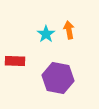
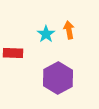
red rectangle: moved 2 px left, 8 px up
purple hexagon: rotated 20 degrees clockwise
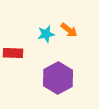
orange arrow: rotated 138 degrees clockwise
cyan star: rotated 24 degrees clockwise
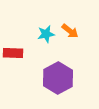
orange arrow: moved 1 px right, 1 px down
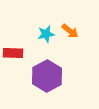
purple hexagon: moved 11 px left, 2 px up
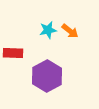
cyan star: moved 2 px right, 4 px up
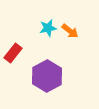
cyan star: moved 2 px up
red rectangle: rotated 54 degrees counterclockwise
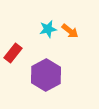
cyan star: moved 1 px down
purple hexagon: moved 1 px left, 1 px up
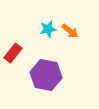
purple hexagon: rotated 20 degrees counterclockwise
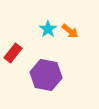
cyan star: rotated 24 degrees counterclockwise
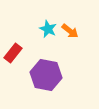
cyan star: rotated 12 degrees counterclockwise
